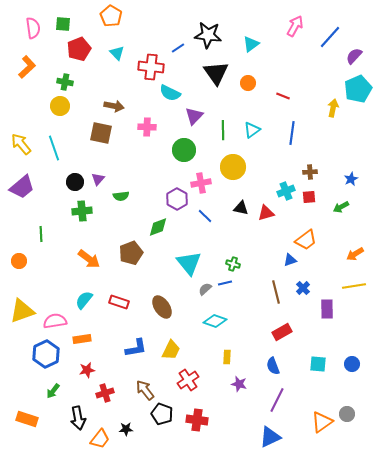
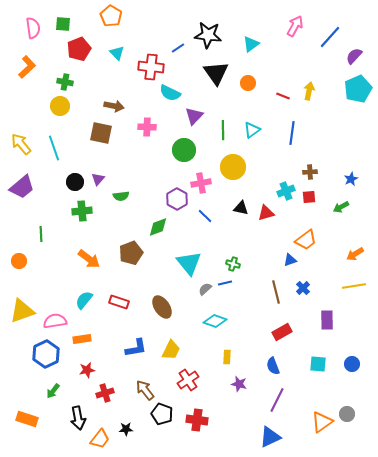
yellow arrow at (333, 108): moved 24 px left, 17 px up
purple rectangle at (327, 309): moved 11 px down
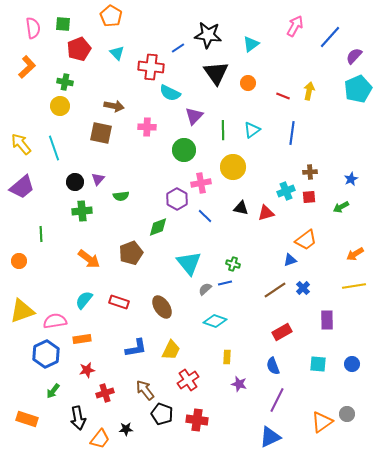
brown line at (276, 292): moved 1 px left, 2 px up; rotated 70 degrees clockwise
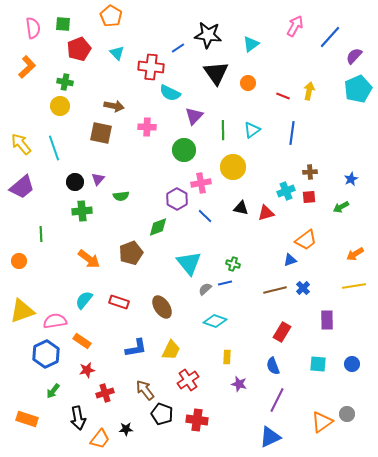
brown line at (275, 290): rotated 20 degrees clockwise
red rectangle at (282, 332): rotated 30 degrees counterclockwise
orange rectangle at (82, 339): moved 2 px down; rotated 42 degrees clockwise
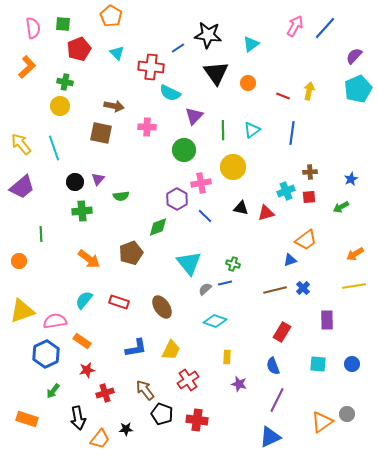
blue line at (330, 37): moved 5 px left, 9 px up
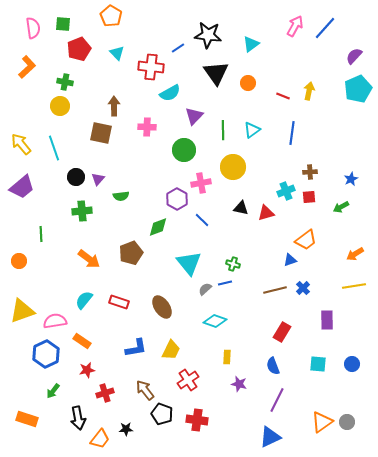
cyan semicircle at (170, 93): rotated 55 degrees counterclockwise
brown arrow at (114, 106): rotated 102 degrees counterclockwise
black circle at (75, 182): moved 1 px right, 5 px up
blue line at (205, 216): moved 3 px left, 4 px down
gray circle at (347, 414): moved 8 px down
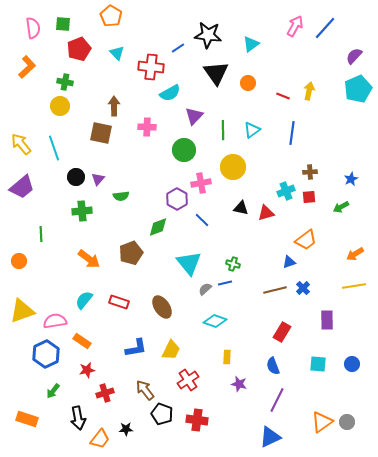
blue triangle at (290, 260): moved 1 px left, 2 px down
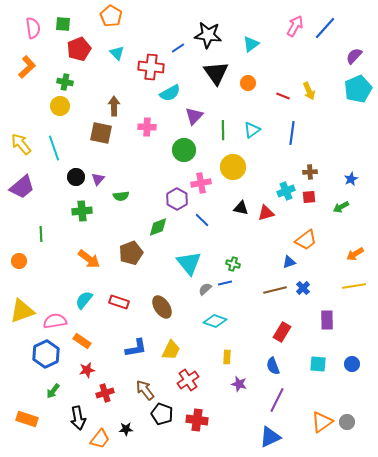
yellow arrow at (309, 91): rotated 144 degrees clockwise
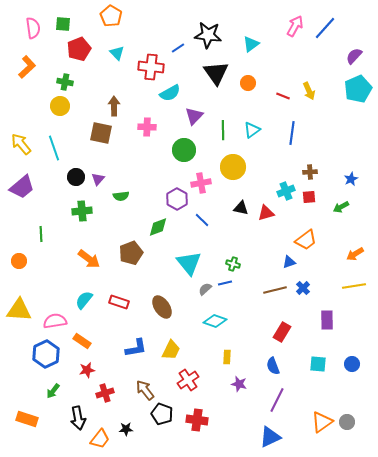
yellow triangle at (22, 311): moved 3 px left, 1 px up; rotated 24 degrees clockwise
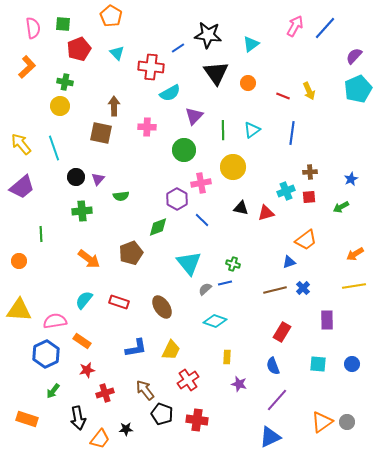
purple line at (277, 400): rotated 15 degrees clockwise
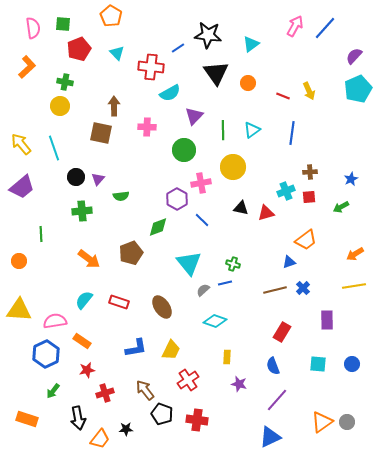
gray semicircle at (205, 289): moved 2 px left, 1 px down
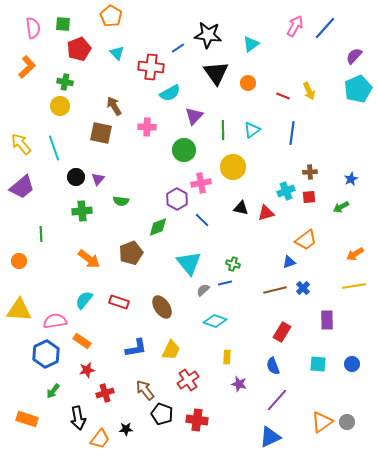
brown arrow at (114, 106): rotated 30 degrees counterclockwise
green semicircle at (121, 196): moved 5 px down; rotated 14 degrees clockwise
